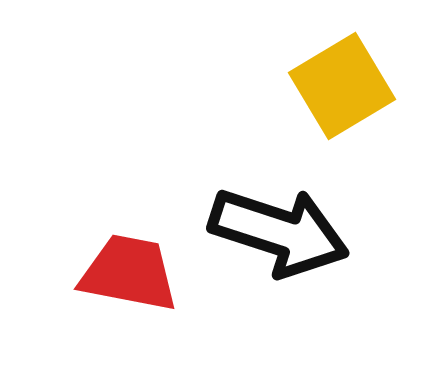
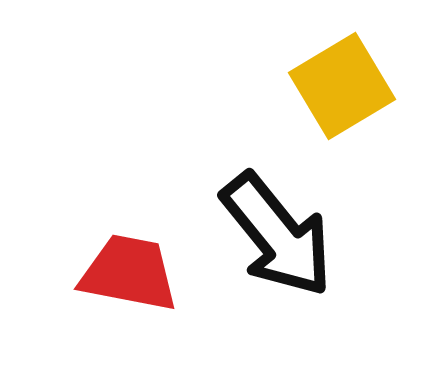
black arrow: moved 2 px left, 3 px down; rotated 33 degrees clockwise
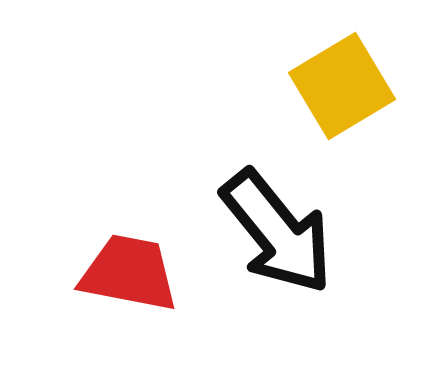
black arrow: moved 3 px up
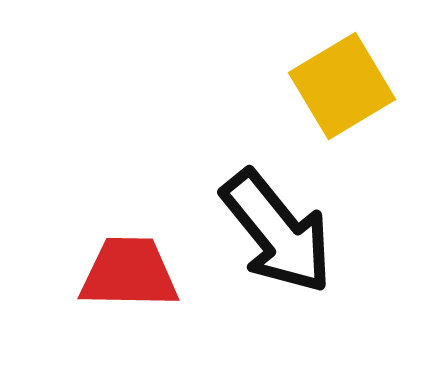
red trapezoid: rotated 10 degrees counterclockwise
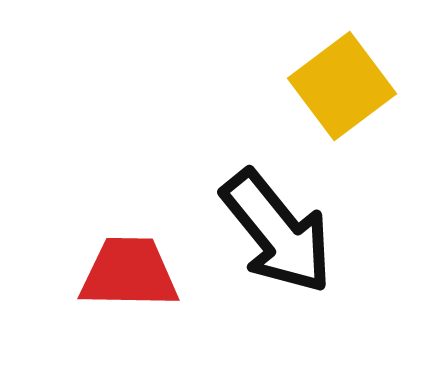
yellow square: rotated 6 degrees counterclockwise
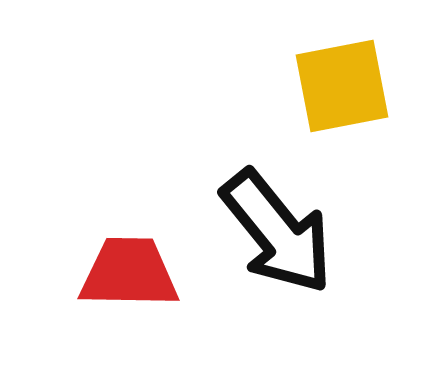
yellow square: rotated 26 degrees clockwise
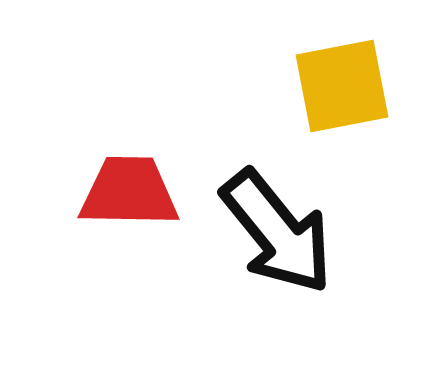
red trapezoid: moved 81 px up
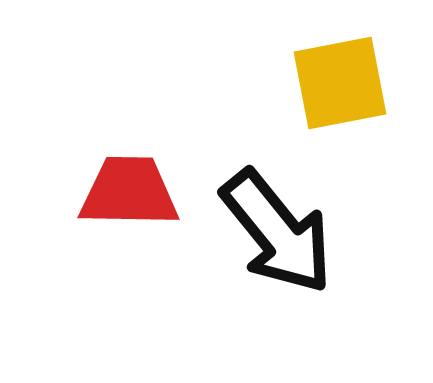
yellow square: moved 2 px left, 3 px up
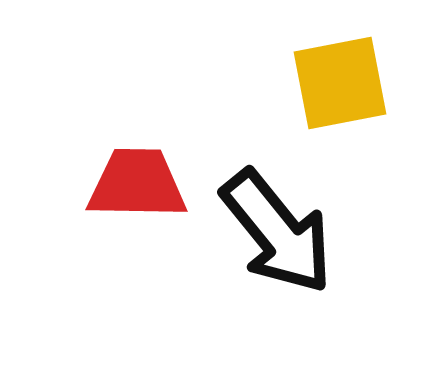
red trapezoid: moved 8 px right, 8 px up
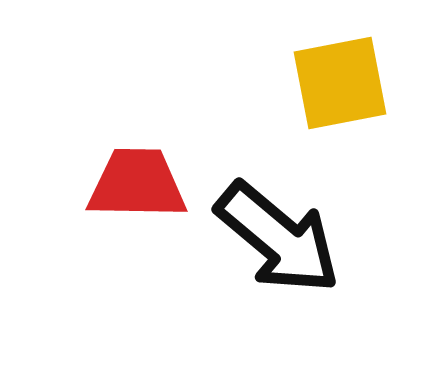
black arrow: moved 1 px right, 6 px down; rotated 11 degrees counterclockwise
